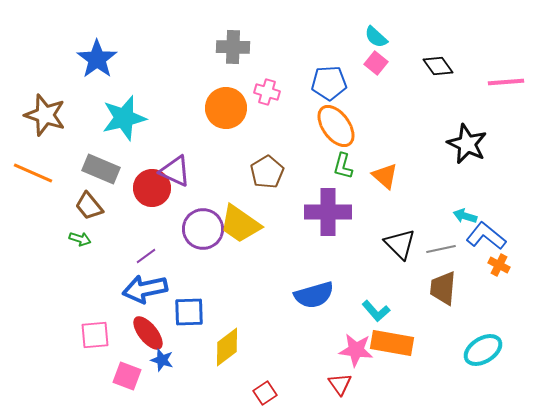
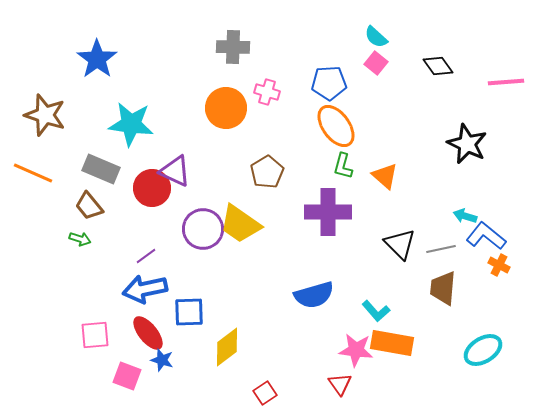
cyan star at (124, 118): moved 7 px right, 6 px down; rotated 21 degrees clockwise
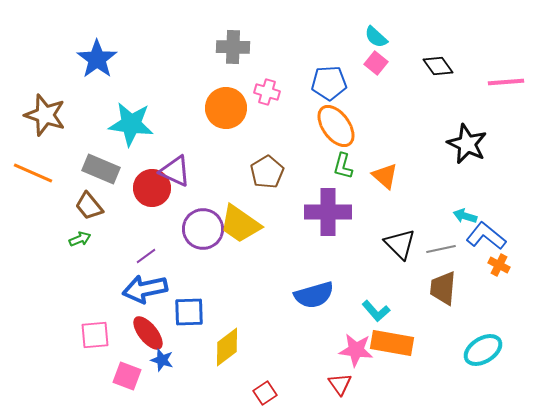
green arrow at (80, 239): rotated 40 degrees counterclockwise
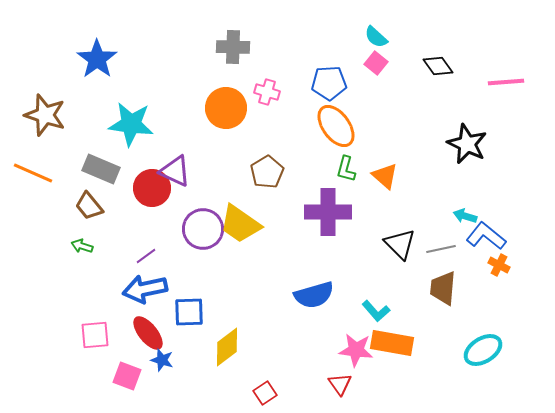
green L-shape at (343, 166): moved 3 px right, 3 px down
green arrow at (80, 239): moved 2 px right, 7 px down; rotated 140 degrees counterclockwise
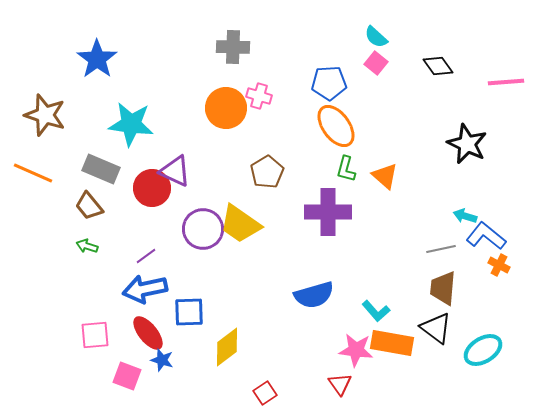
pink cross at (267, 92): moved 8 px left, 4 px down
black triangle at (400, 244): moved 36 px right, 84 px down; rotated 8 degrees counterclockwise
green arrow at (82, 246): moved 5 px right
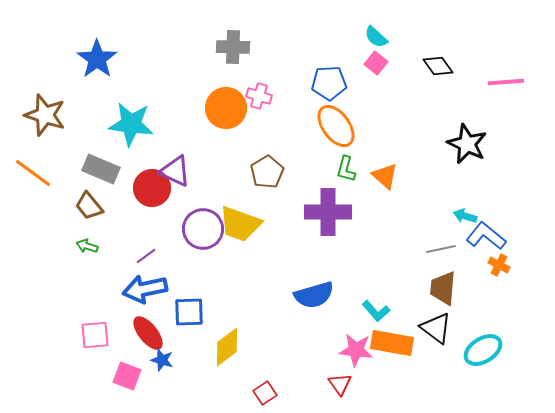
orange line at (33, 173): rotated 12 degrees clockwise
yellow trapezoid at (240, 224): rotated 15 degrees counterclockwise
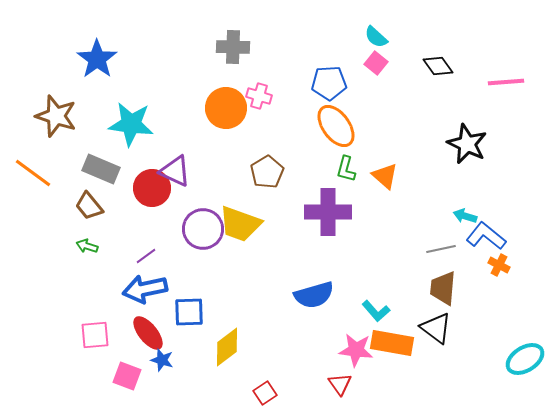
brown star at (45, 115): moved 11 px right, 1 px down
cyan ellipse at (483, 350): moved 42 px right, 9 px down
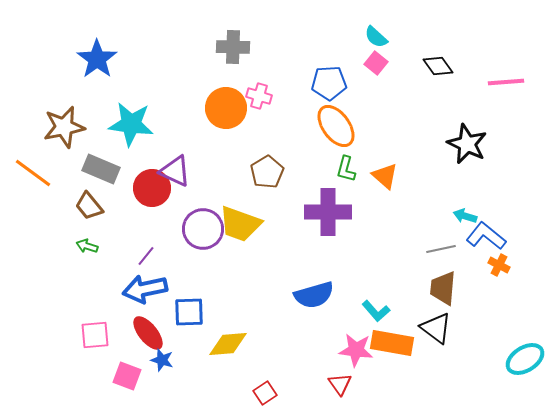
brown star at (56, 116): moved 8 px right, 11 px down; rotated 30 degrees counterclockwise
purple line at (146, 256): rotated 15 degrees counterclockwise
yellow diamond at (227, 347): moved 1 px right, 3 px up; rotated 33 degrees clockwise
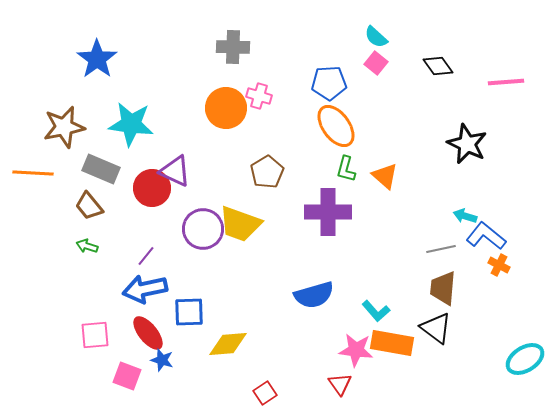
orange line at (33, 173): rotated 33 degrees counterclockwise
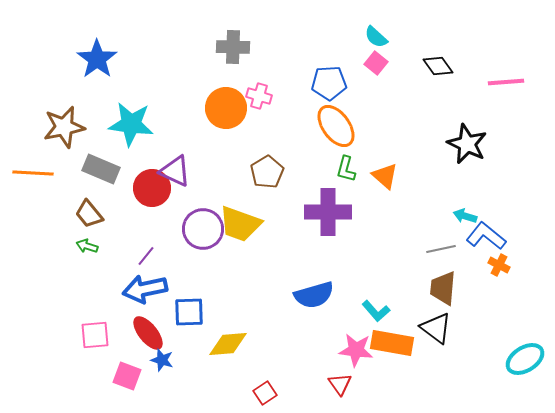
brown trapezoid at (89, 206): moved 8 px down
